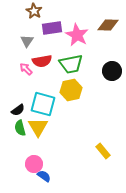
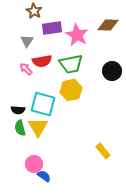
black semicircle: rotated 40 degrees clockwise
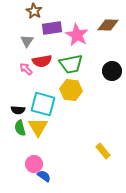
yellow hexagon: rotated 20 degrees clockwise
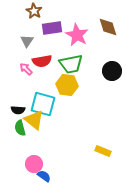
brown diamond: moved 2 px down; rotated 70 degrees clockwise
yellow hexagon: moved 4 px left, 5 px up
yellow triangle: moved 4 px left, 7 px up; rotated 20 degrees counterclockwise
yellow rectangle: rotated 28 degrees counterclockwise
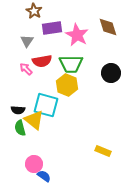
green trapezoid: rotated 10 degrees clockwise
black circle: moved 1 px left, 2 px down
yellow hexagon: rotated 15 degrees clockwise
cyan square: moved 3 px right, 1 px down
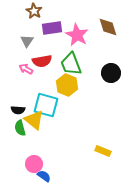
green trapezoid: rotated 70 degrees clockwise
pink arrow: rotated 16 degrees counterclockwise
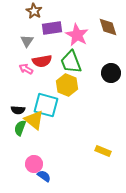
green trapezoid: moved 2 px up
green semicircle: rotated 35 degrees clockwise
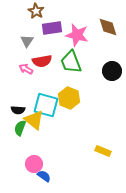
brown star: moved 2 px right
pink star: rotated 15 degrees counterclockwise
black circle: moved 1 px right, 2 px up
yellow hexagon: moved 2 px right, 13 px down
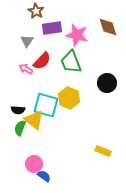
red semicircle: rotated 36 degrees counterclockwise
black circle: moved 5 px left, 12 px down
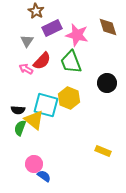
purple rectangle: rotated 18 degrees counterclockwise
